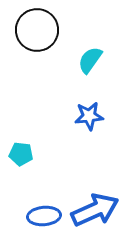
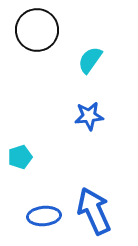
cyan pentagon: moved 1 px left, 3 px down; rotated 25 degrees counterclockwise
blue arrow: moved 1 px left, 1 px down; rotated 90 degrees counterclockwise
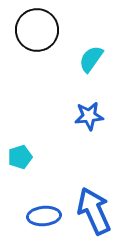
cyan semicircle: moved 1 px right, 1 px up
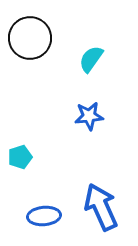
black circle: moved 7 px left, 8 px down
blue arrow: moved 7 px right, 4 px up
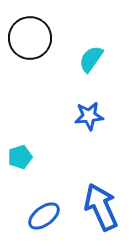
blue ellipse: rotated 32 degrees counterclockwise
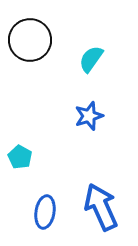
black circle: moved 2 px down
blue star: rotated 12 degrees counterclockwise
cyan pentagon: rotated 25 degrees counterclockwise
blue ellipse: moved 1 px right, 4 px up; rotated 44 degrees counterclockwise
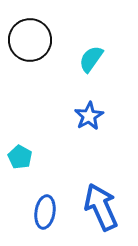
blue star: rotated 12 degrees counterclockwise
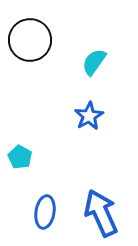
cyan semicircle: moved 3 px right, 3 px down
blue arrow: moved 6 px down
